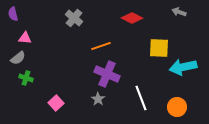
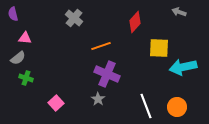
red diamond: moved 3 px right, 4 px down; rotated 75 degrees counterclockwise
white line: moved 5 px right, 8 px down
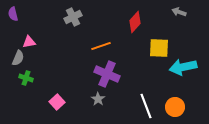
gray cross: moved 1 px left, 1 px up; rotated 24 degrees clockwise
pink triangle: moved 4 px right, 4 px down; rotated 16 degrees counterclockwise
gray semicircle: rotated 28 degrees counterclockwise
pink square: moved 1 px right, 1 px up
orange circle: moved 2 px left
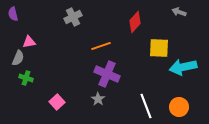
orange circle: moved 4 px right
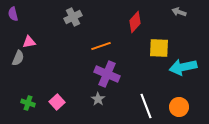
green cross: moved 2 px right, 25 px down
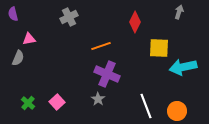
gray arrow: rotated 88 degrees clockwise
gray cross: moved 4 px left
red diamond: rotated 15 degrees counterclockwise
pink triangle: moved 3 px up
green cross: rotated 24 degrees clockwise
orange circle: moved 2 px left, 4 px down
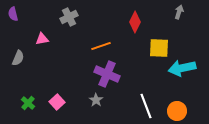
pink triangle: moved 13 px right
cyan arrow: moved 1 px left, 1 px down
gray star: moved 2 px left, 1 px down
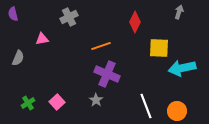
green cross: rotated 16 degrees clockwise
